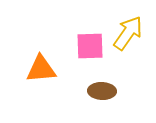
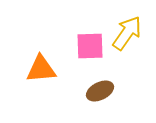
yellow arrow: moved 1 px left
brown ellipse: moved 2 px left; rotated 28 degrees counterclockwise
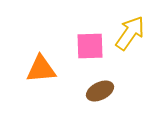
yellow arrow: moved 3 px right
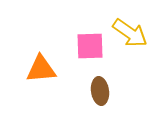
yellow arrow: rotated 90 degrees clockwise
brown ellipse: rotated 72 degrees counterclockwise
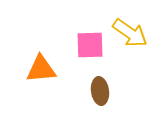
pink square: moved 1 px up
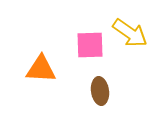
orange triangle: rotated 8 degrees clockwise
